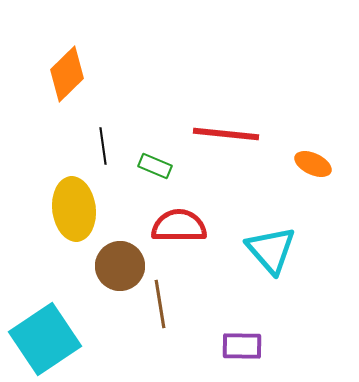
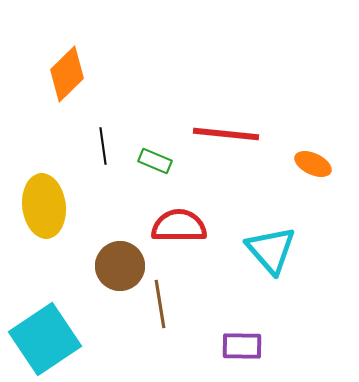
green rectangle: moved 5 px up
yellow ellipse: moved 30 px left, 3 px up
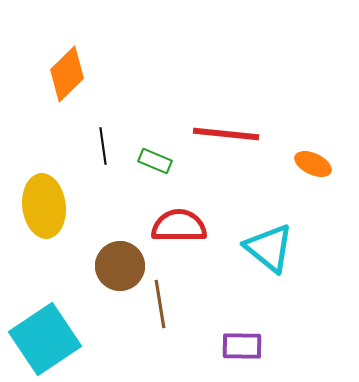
cyan triangle: moved 2 px left, 2 px up; rotated 10 degrees counterclockwise
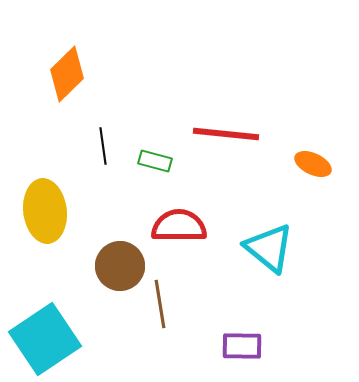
green rectangle: rotated 8 degrees counterclockwise
yellow ellipse: moved 1 px right, 5 px down
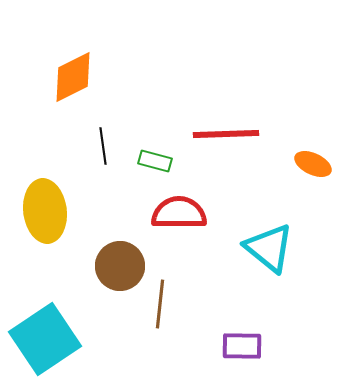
orange diamond: moved 6 px right, 3 px down; rotated 18 degrees clockwise
red line: rotated 8 degrees counterclockwise
red semicircle: moved 13 px up
brown line: rotated 15 degrees clockwise
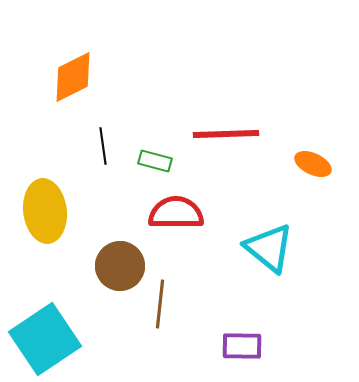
red semicircle: moved 3 px left
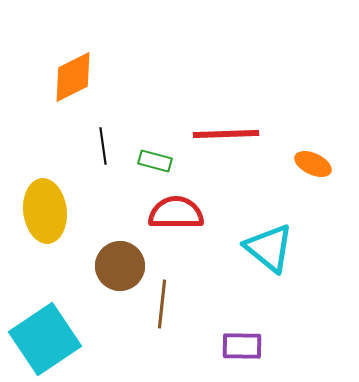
brown line: moved 2 px right
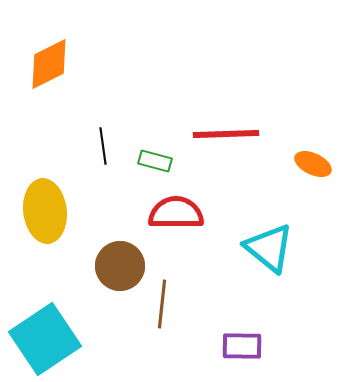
orange diamond: moved 24 px left, 13 px up
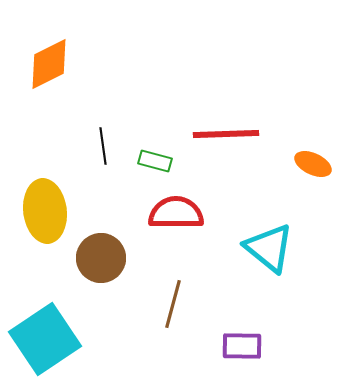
brown circle: moved 19 px left, 8 px up
brown line: moved 11 px right; rotated 9 degrees clockwise
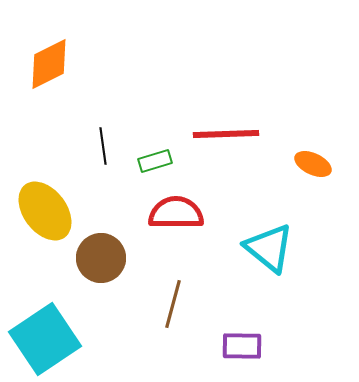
green rectangle: rotated 32 degrees counterclockwise
yellow ellipse: rotated 30 degrees counterclockwise
